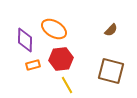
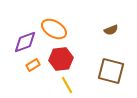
brown semicircle: rotated 24 degrees clockwise
purple diamond: moved 2 px down; rotated 70 degrees clockwise
orange rectangle: rotated 16 degrees counterclockwise
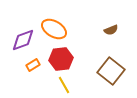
purple diamond: moved 2 px left, 2 px up
brown square: rotated 24 degrees clockwise
yellow line: moved 3 px left
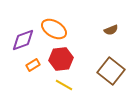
yellow line: rotated 30 degrees counterclockwise
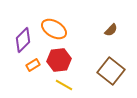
brown semicircle: rotated 24 degrees counterclockwise
purple diamond: rotated 25 degrees counterclockwise
red hexagon: moved 2 px left, 1 px down
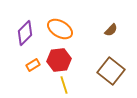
orange ellipse: moved 6 px right
purple diamond: moved 2 px right, 7 px up
yellow line: rotated 42 degrees clockwise
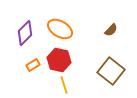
red hexagon: rotated 20 degrees clockwise
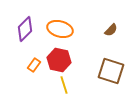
orange ellipse: rotated 15 degrees counterclockwise
purple diamond: moved 4 px up
orange rectangle: moved 1 px right; rotated 24 degrees counterclockwise
brown square: rotated 20 degrees counterclockwise
